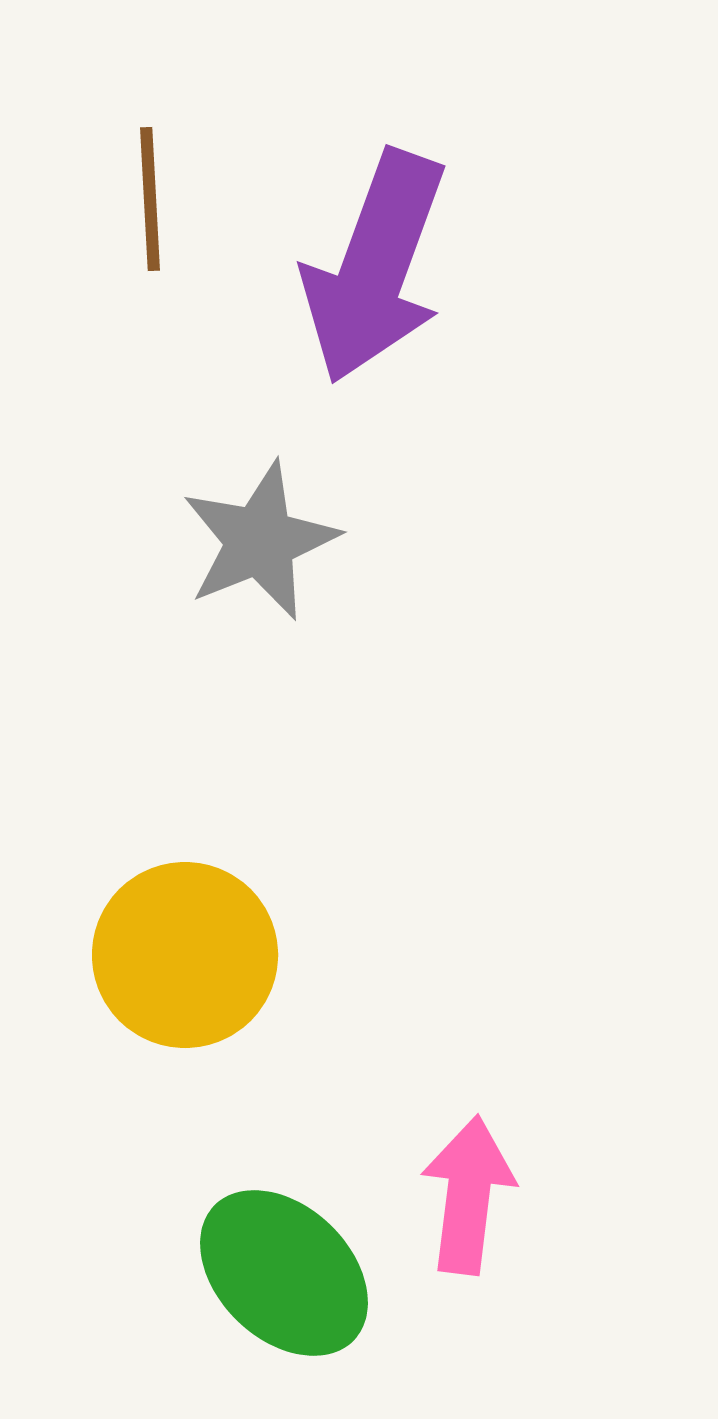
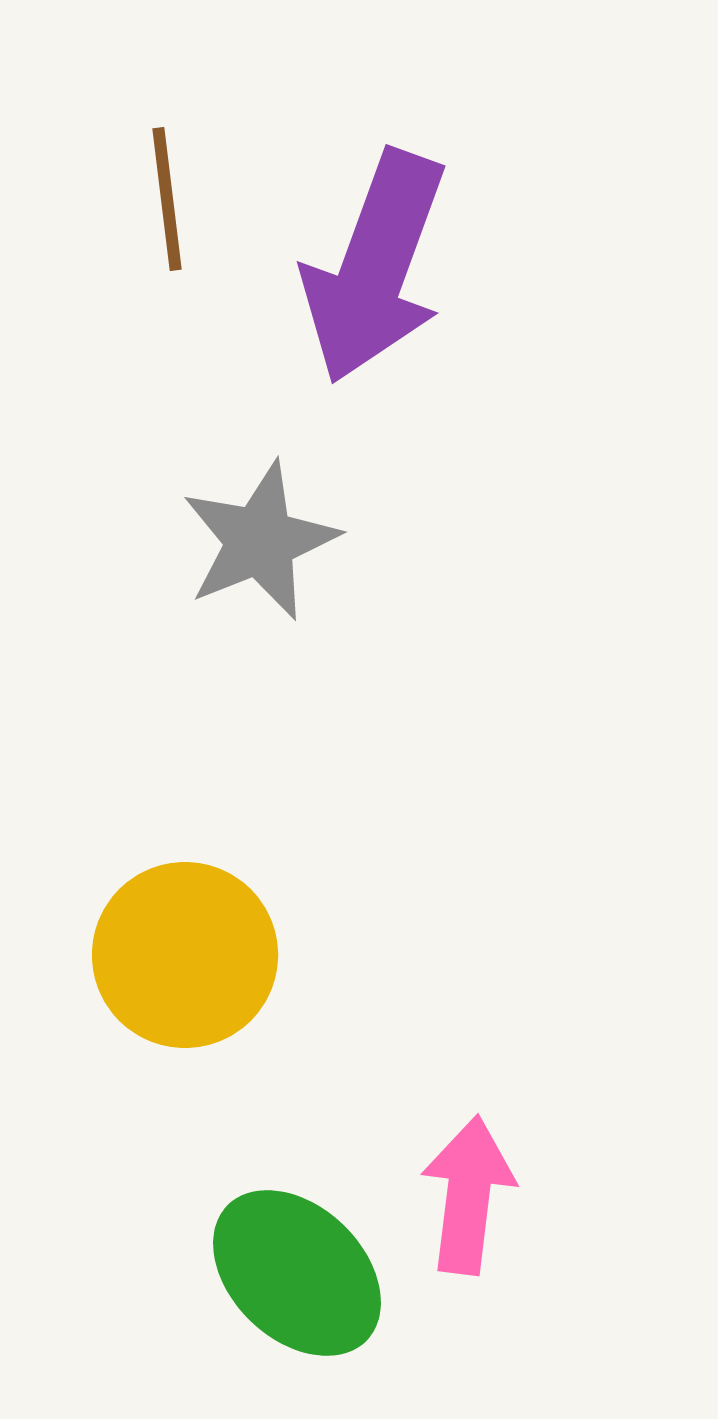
brown line: moved 17 px right; rotated 4 degrees counterclockwise
green ellipse: moved 13 px right
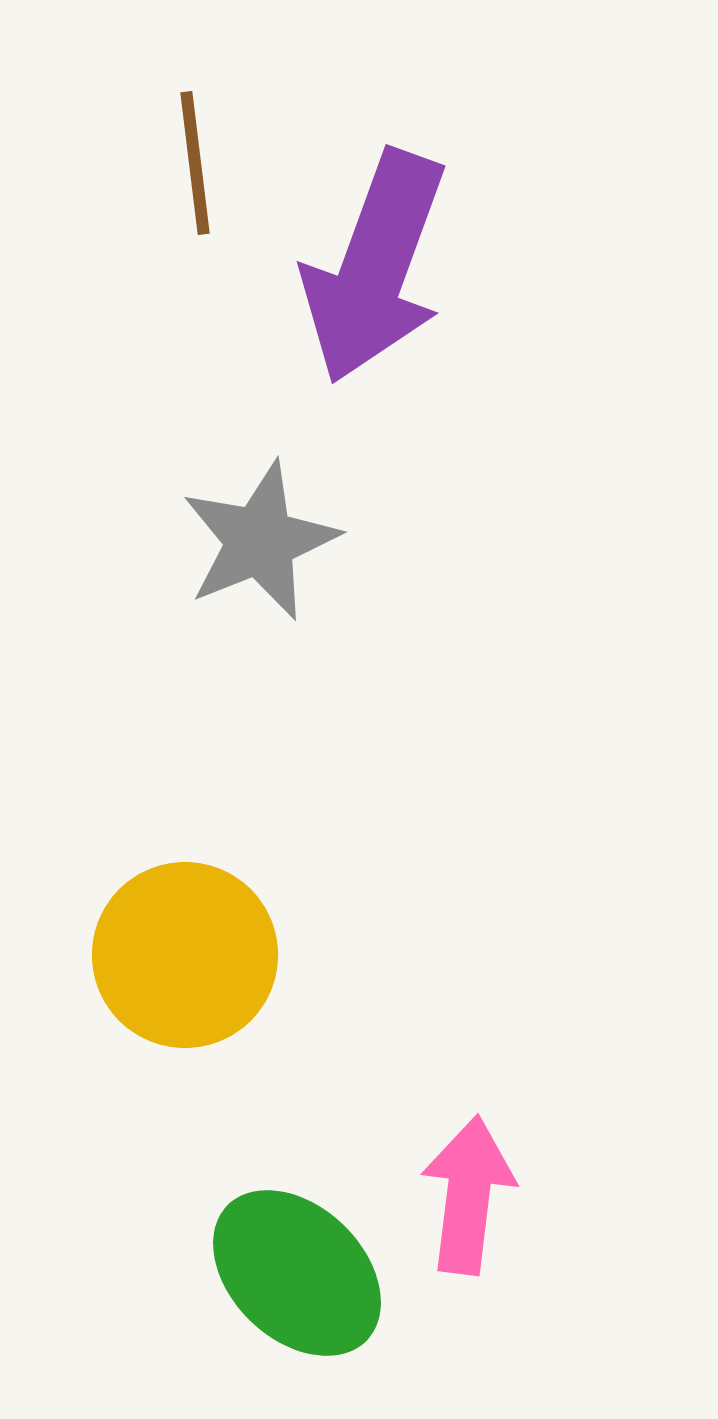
brown line: moved 28 px right, 36 px up
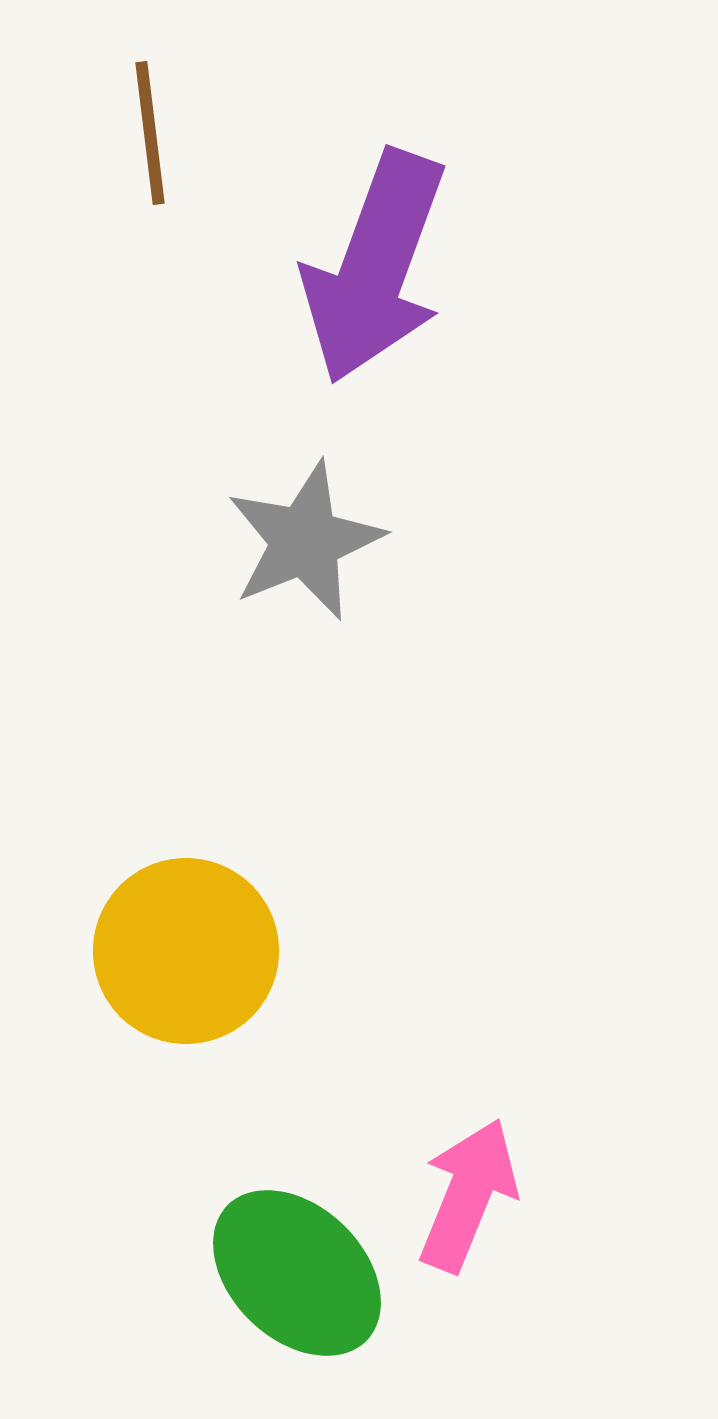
brown line: moved 45 px left, 30 px up
gray star: moved 45 px right
yellow circle: moved 1 px right, 4 px up
pink arrow: rotated 15 degrees clockwise
